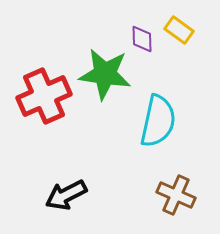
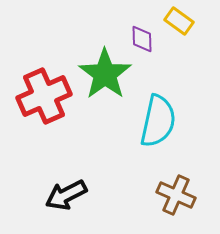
yellow rectangle: moved 9 px up
green star: rotated 28 degrees clockwise
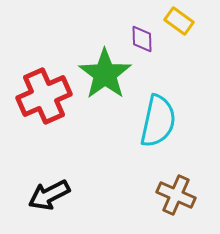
black arrow: moved 17 px left
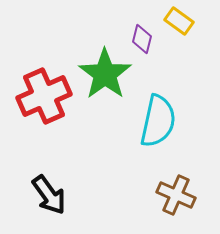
purple diamond: rotated 16 degrees clockwise
black arrow: rotated 99 degrees counterclockwise
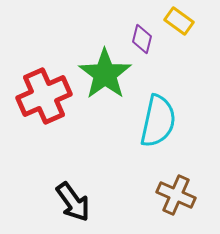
black arrow: moved 24 px right, 7 px down
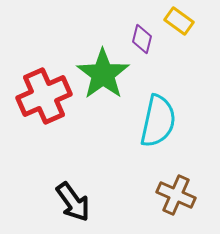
green star: moved 2 px left
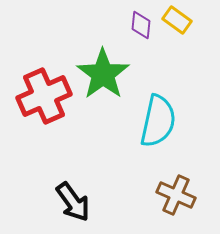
yellow rectangle: moved 2 px left, 1 px up
purple diamond: moved 1 px left, 14 px up; rotated 8 degrees counterclockwise
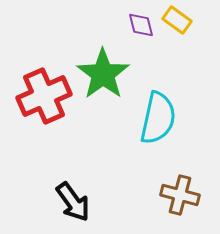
purple diamond: rotated 20 degrees counterclockwise
cyan semicircle: moved 3 px up
brown cross: moved 4 px right; rotated 9 degrees counterclockwise
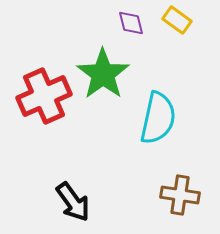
purple diamond: moved 10 px left, 2 px up
brown cross: rotated 6 degrees counterclockwise
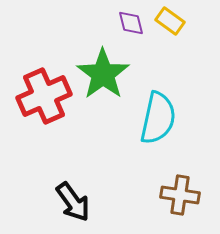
yellow rectangle: moved 7 px left, 1 px down
